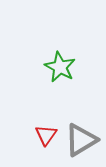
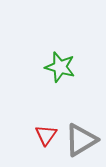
green star: rotated 12 degrees counterclockwise
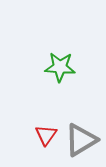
green star: rotated 12 degrees counterclockwise
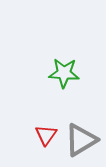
green star: moved 4 px right, 6 px down
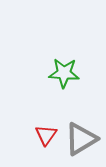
gray triangle: moved 1 px up
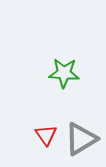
red triangle: rotated 10 degrees counterclockwise
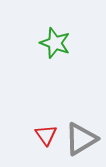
green star: moved 9 px left, 30 px up; rotated 16 degrees clockwise
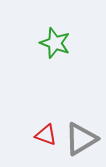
red triangle: rotated 35 degrees counterclockwise
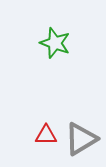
red triangle: rotated 20 degrees counterclockwise
